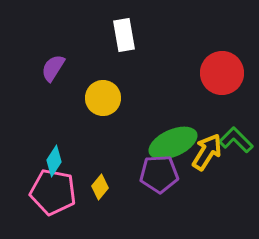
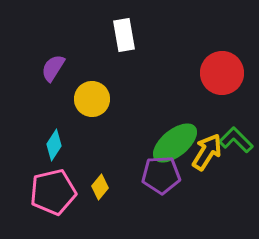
yellow circle: moved 11 px left, 1 px down
green ellipse: moved 2 px right; rotated 15 degrees counterclockwise
cyan diamond: moved 16 px up
purple pentagon: moved 2 px right, 1 px down
pink pentagon: rotated 24 degrees counterclockwise
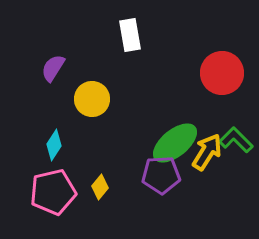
white rectangle: moved 6 px right
